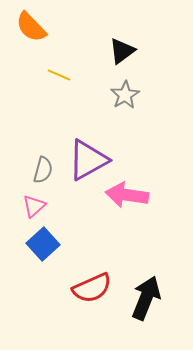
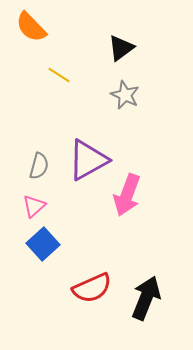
black triangle: moved 1 px left, 3 px up
yellow line: rotated 10 degrees clockwise
gray star: rotated 16 degrees counterclockwise
gray semicircle: moved 4 px left, 4 px up
pink arrow: rotated 78 degrees counterclockwise
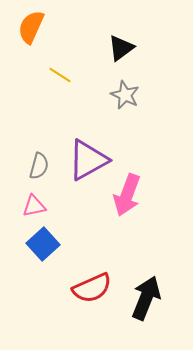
orange semicircle: rotated 68 degrees clockwise
yellow line: moved 1 px right
pink triangle: rotated 30 degrees clockwise
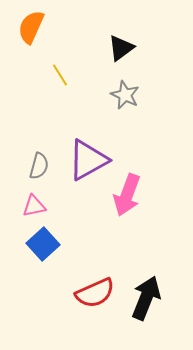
yellow line: rotated 25 degrees clockwise
red semicircle: moved 3 px right, 5 px down
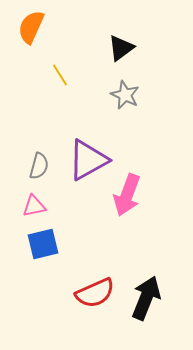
blue square: rotated 28 degrees clockwise
